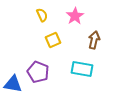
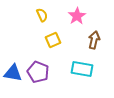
pink star: moved 2 px right
blue triangle: moved 11 px up
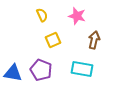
pink star: rotated 24 degrees counterclockwise
purple pentagon: moved 3 px right, 2 px up
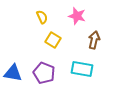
yellow semicircle: moved 2 px down
yellow square: rotated 35 degrees counterclockwise
purple pentagon: moved 3 px right, 3 px down
